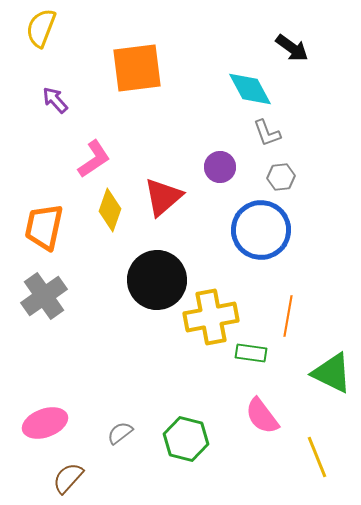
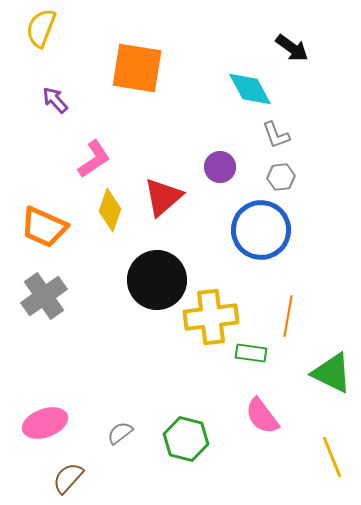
orange square: rotated 16 degrees clockwise
gray L-shape: moved 9 px right, 2 px down
orange trapezoid: rotated 78 degrees counterclockwise
yellow cross: rotated 4 degrees clockwise
yellow line: moved 15 px right
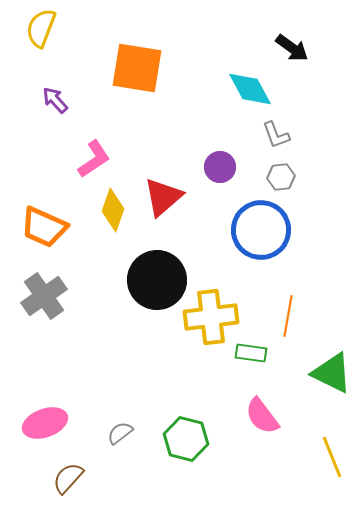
yellow diamond: moved 3 px right
